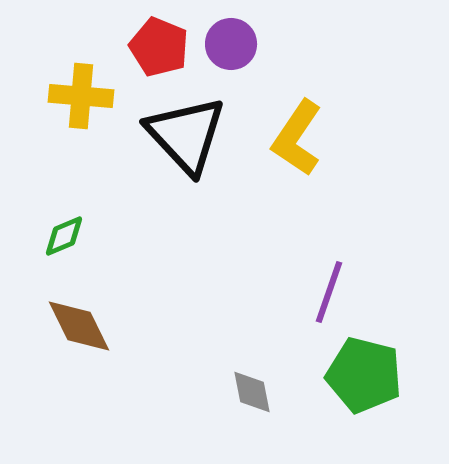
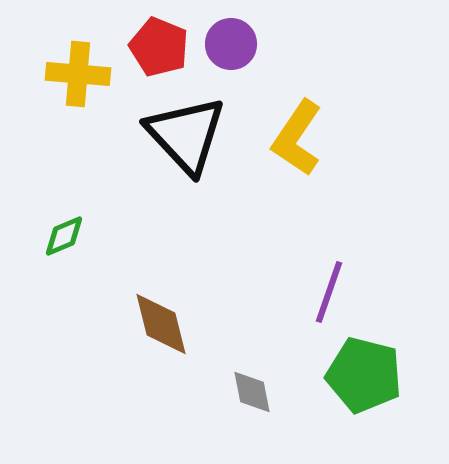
yellow cross: moved 3 px left, 22 px up
brown diamond: moved 82 px right, 2 px up; rotated 12 degrees clockwise
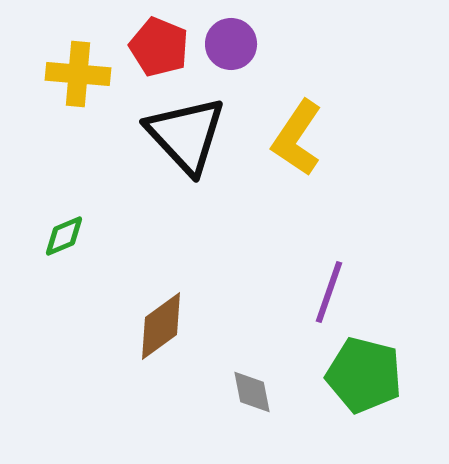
brown diamond: moved 2 px down; rotated 68 degrees clockwise
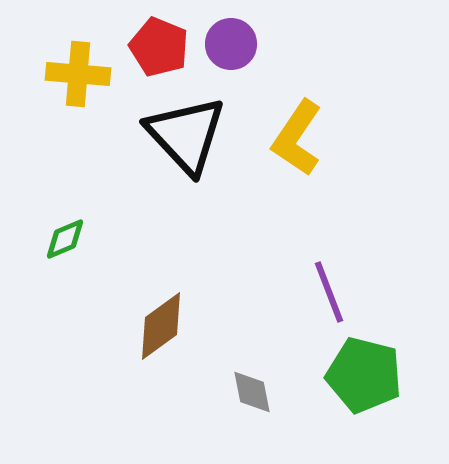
green diamond: moved 1 px right, 3 px down
purple line: rotated 40 degrees counterclockwise
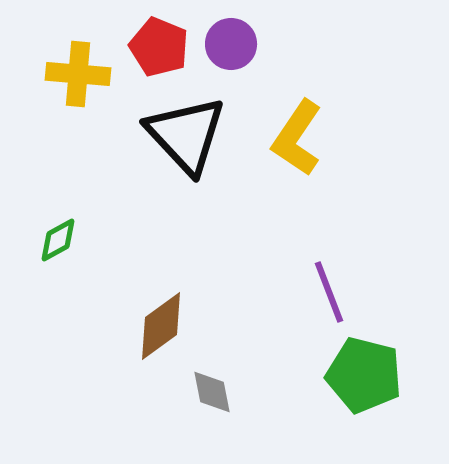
green diamond: moved 7 px left, 1 px down; rotated 6 degrees counterclockwise
gray diamond: moved 40 px left
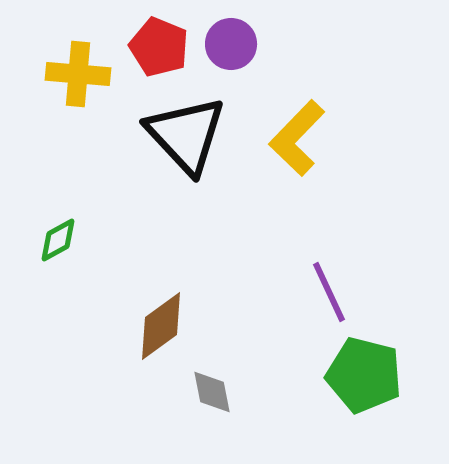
yellow L-shape: rotated 10 degrees clockwise
purple line: rotated 4 degrees counterclockwise
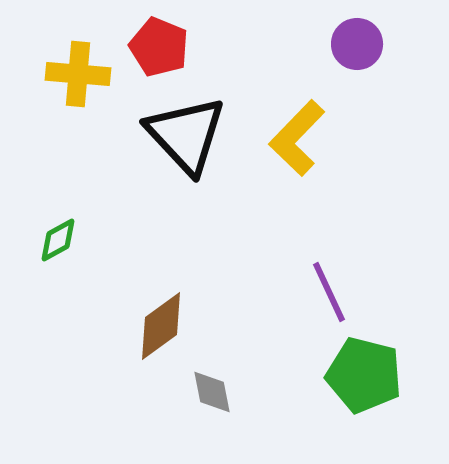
purple circle: moved 126 px right
